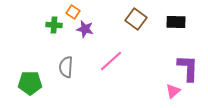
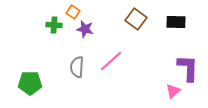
gray semicircle: moved 11 px right
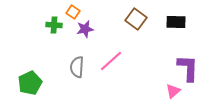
purple star: rotated 24 degrees counterclockwise
green pentagon: rotated 25 degrees counterclockwise
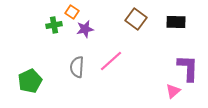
orange square: moved 1 px left
green cross: rotated 14 degrees counterclockwise
green pentagon: moved 2 px up
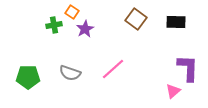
purple star: rotated 18 degrees counterclockwise
pink line: moved 2 px right, 8 px down
gray semicircle: moved 7 px left, 6 px down; rotated 75 degrees counterclockwise
green pentagon: moved 2 px left, 4 px up; rotated 25 degrees clockwise
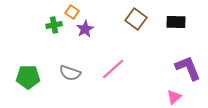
purple L-shape: rotated 24 degrees counterclockwise
pink triangle: moved 1 px right, 6 px down
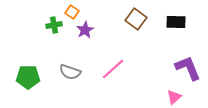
purple star: moved 1 px down
gray semicircle: moved 1 px up
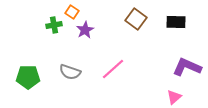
purple L-shape: moved 1 px left, 1 px up; rotated 44 degrees counterclockwise
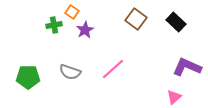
black rectangle: rotated 42 degrees clockwise
